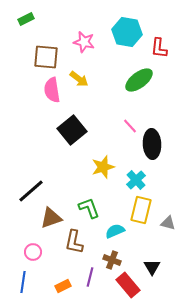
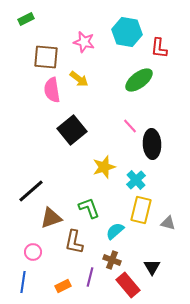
yellow star: moved 1 px right
cyan semicircle: rotated 18 degrees counterclockwise
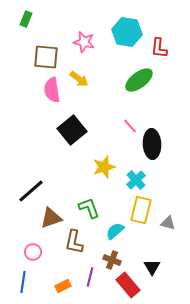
green rectangle: rotated 42 degrees counterclockwise
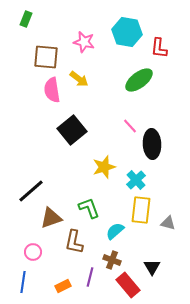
yellow rectangle: rotated 8 degrees counterclockwise
